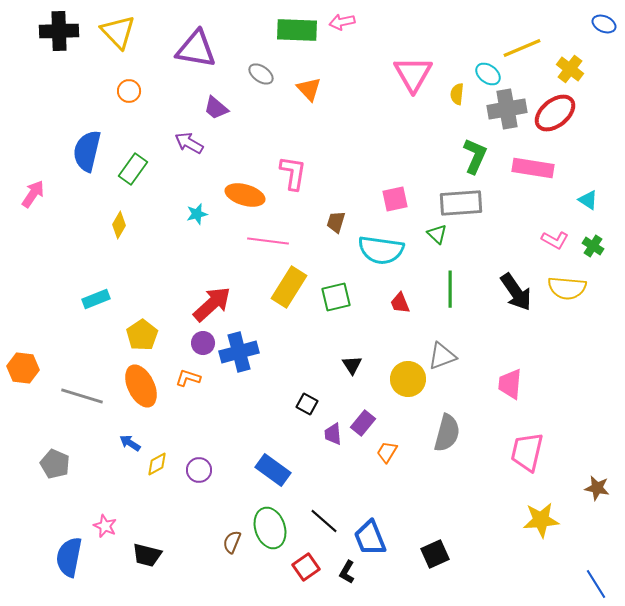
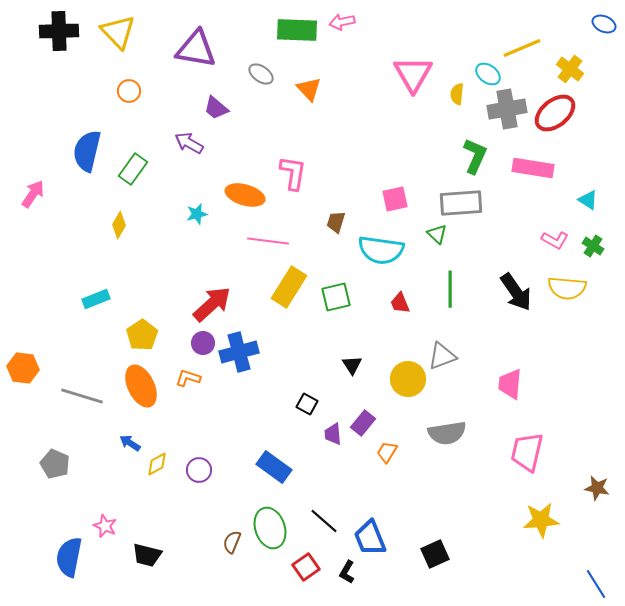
gray semicircle at (447, 433): rotated 66 degrees clockwise
blue rectangle at (273, 470): moved 1 px right, 3 px up
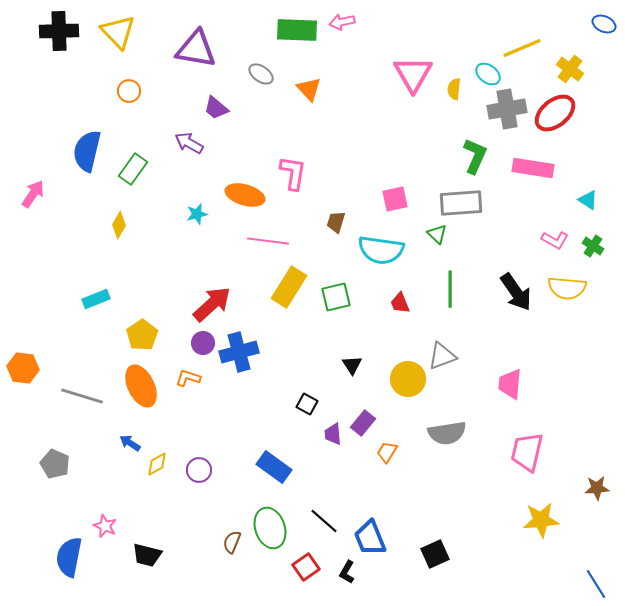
yellow semicircle at (457, 94): moved 3 px left, 5 px up
brown star at (597, 488): rotated 15 degrees counterclockwise
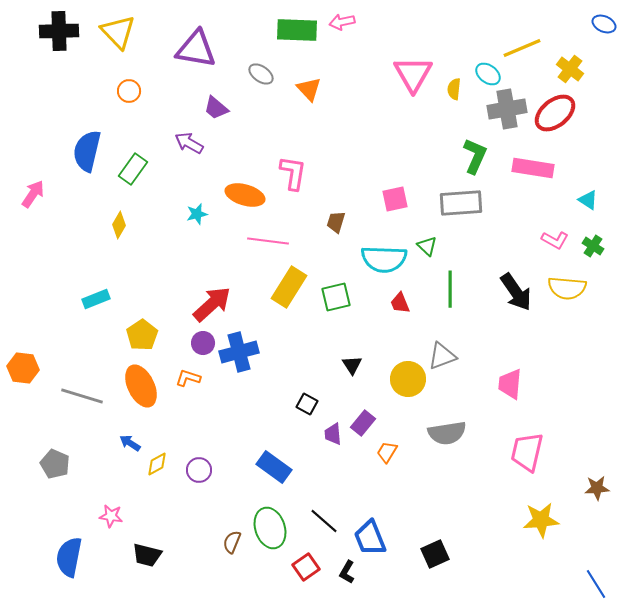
green triangle at (437, 234): moved 10 px left, 12 px down
cyan semicircle at (381, 250): moved 3 px right, 9 px down; rotated 6 degrees counterclockwise
pink star at (105, 526): moved 6 px right, 10 px up; rotated 15 degrees counterclockwise
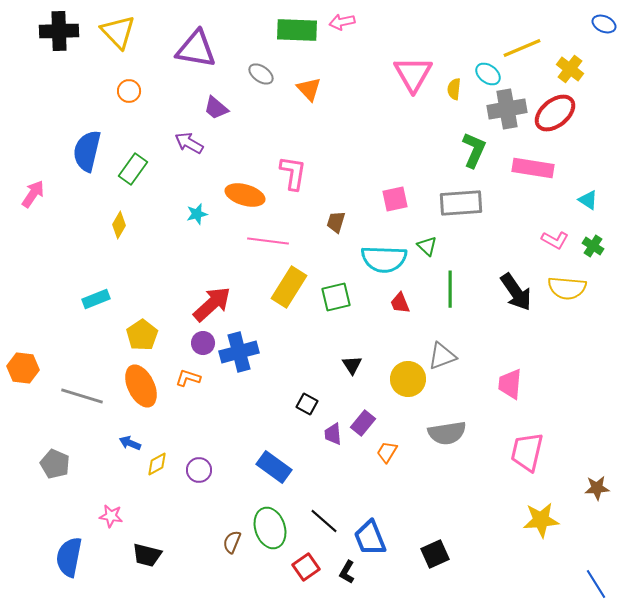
green L-shape at (475, 156): moved 1 px left, 6 px up
blue arrow at (130, 443): rotated 10 degrees counterclockwise
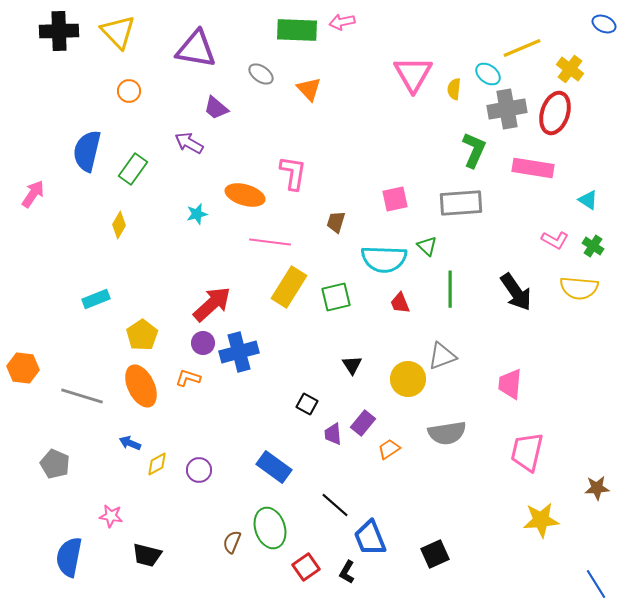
red ellipse at (555, 113): rotated 33 degrees counterclockwise
pink line at (268, 241): moved 2 px right, 1 px down
yellow semicircle at (567, 288): moved 12 px right
orange trapezoid at (387, 452): moved 2 px right, 3 px up; rotated 25 degrees clockwise
black line at (324, 521): moved 11 px right, 16 px up
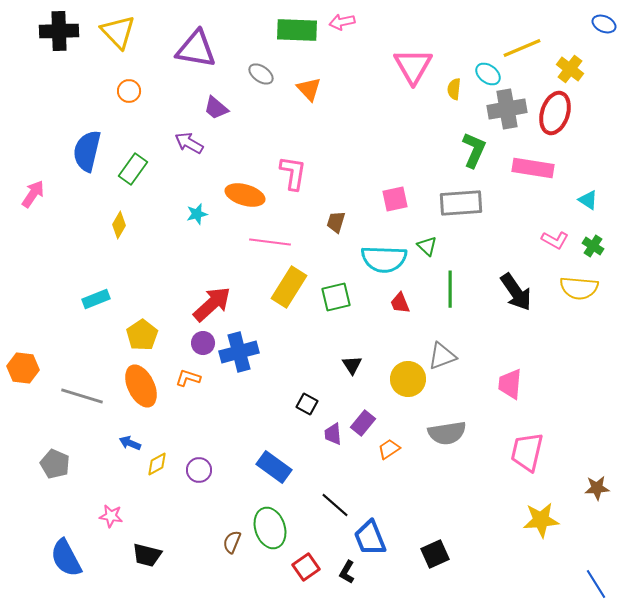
pink triangle at (413, 74): moved 8 px up
blue semicircle at (69, 557): moved 3 px left, 1 px down; rotated 39 degrees counterclockwise
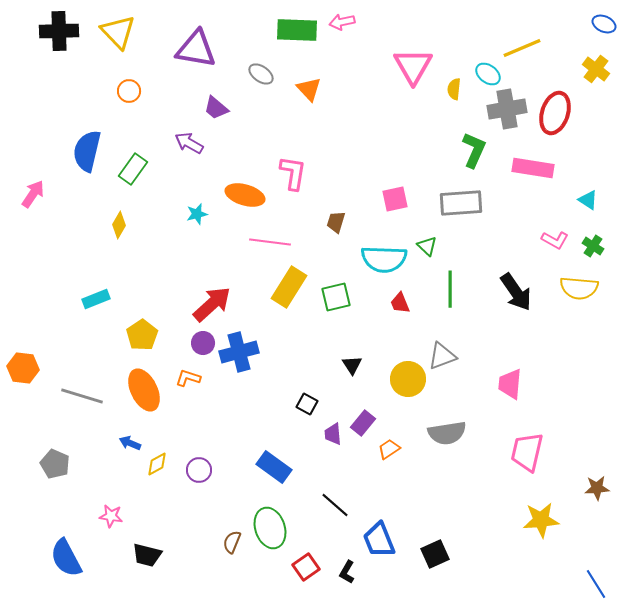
yellow cross at (570, 69): moved 26 px right
orange ellipse at (141, 386): moved 3 px right, 4 px down
blue trapezoid at (370, 538): moved 9 px right, 2 px down
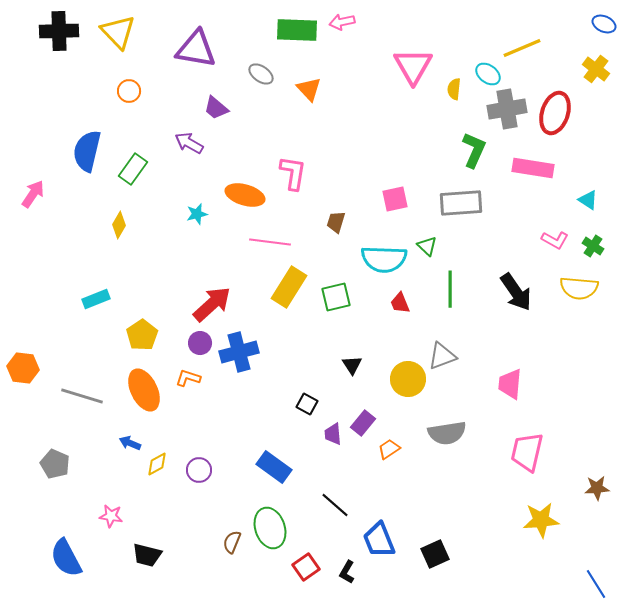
purple circle at (203, 343): moved 3 px left
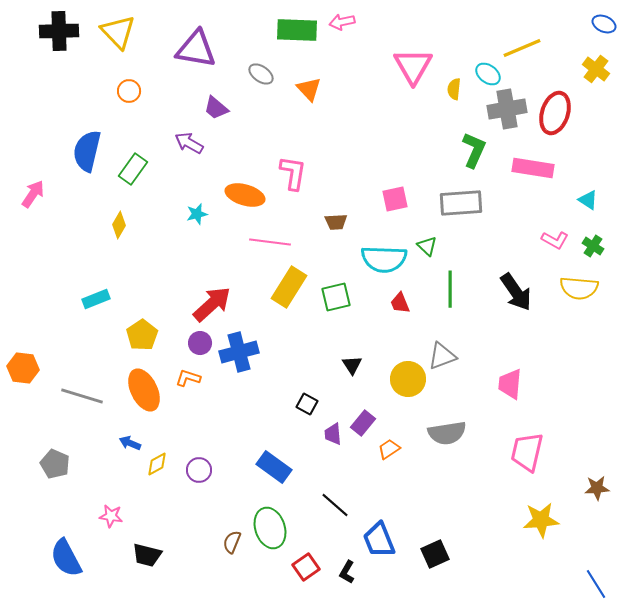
brown trapezoid at (336, 222): rotated 110 degrees counterclockwise
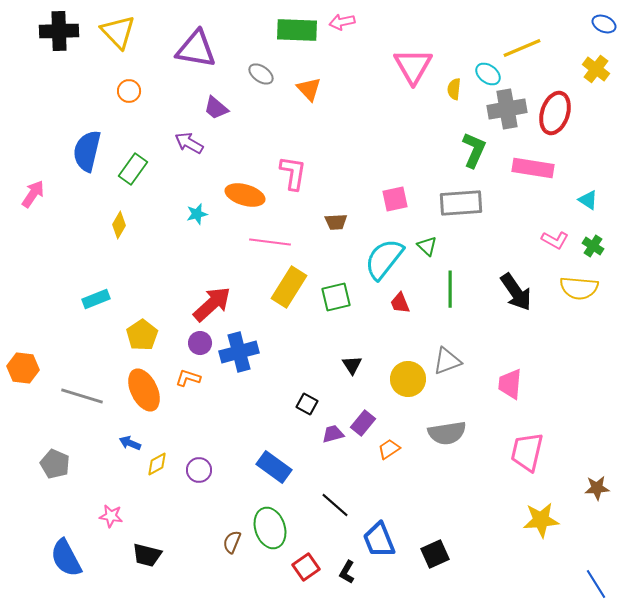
cyan semicircle at (384, 259): rotated 126 degrees clockwise
gray triangle at (442, 356): moved 5 px right, 5 px down
purple trapezoid at (333, 434): rotated 80 degrees clockwise
